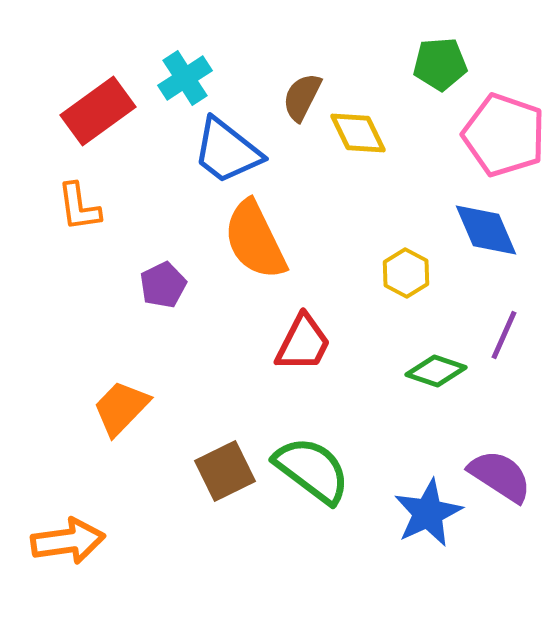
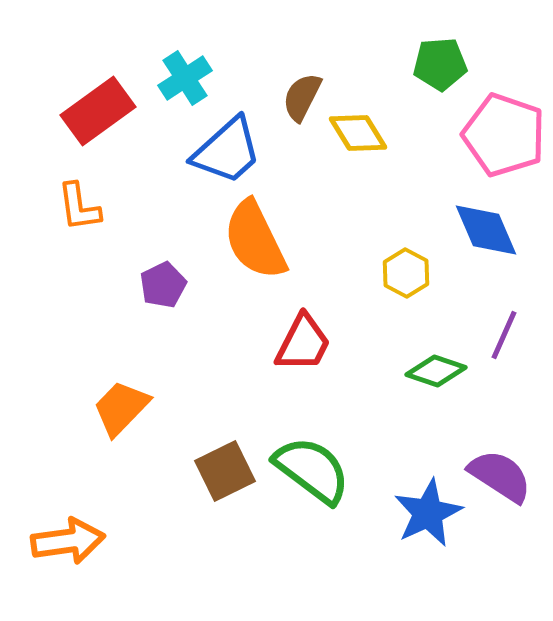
yellow diamond: rotated 6 degrees counterclockwise
blue trapezoid: rotated 80 degrees counterclockwise
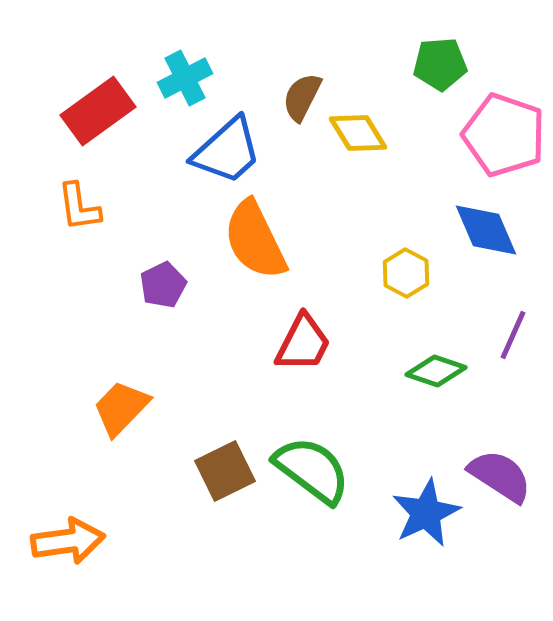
cyan cross: rotated 6 degrees clockwise
purple line: moved 9 px right
blue star: moved 2 px left
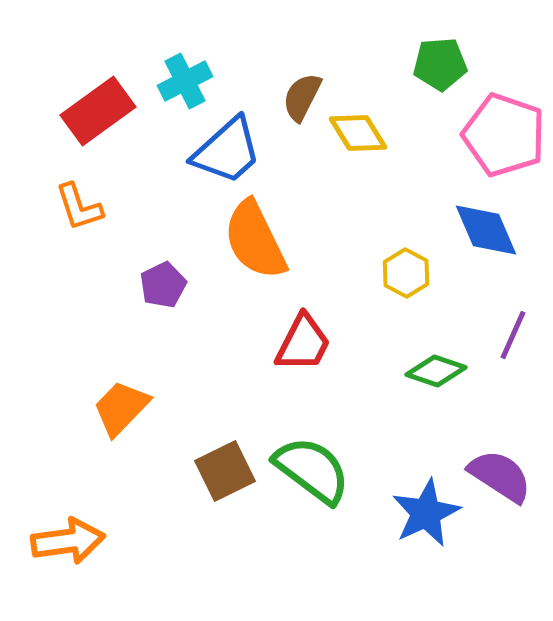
cyan cross: moved 3 px down
orange L-shape: rotated 10 degrees counterclockwise
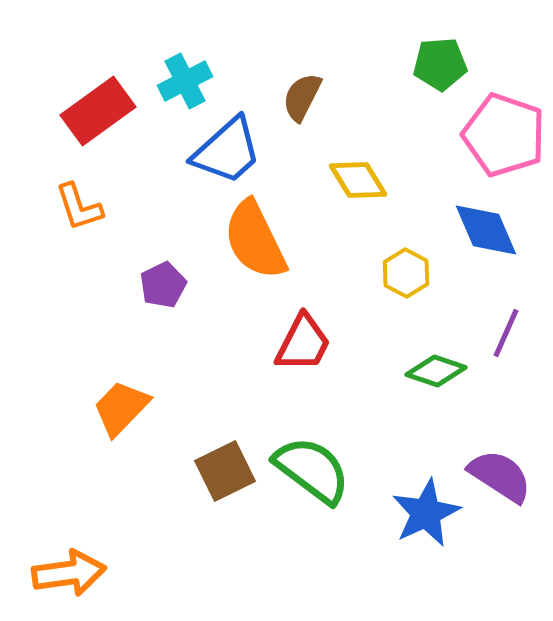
yellow diamond: moved 47 px down
purple line: moved 7 px left, 2 px up
orange arrow: moved 1 px right, 32 px down
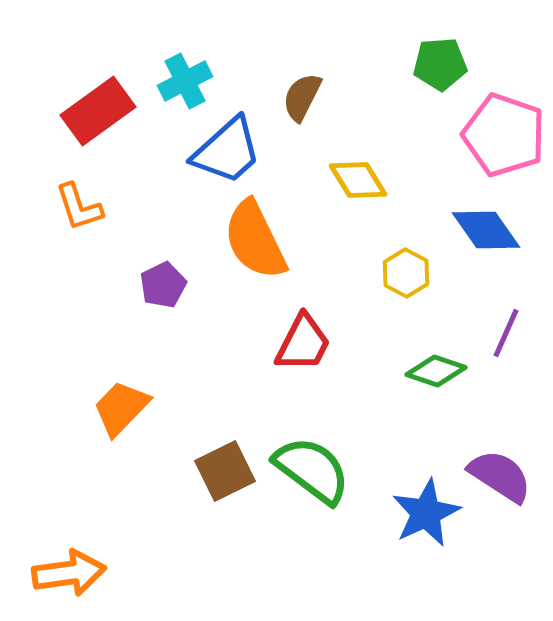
blue diamond: rotated 12 degrees counterclockwise
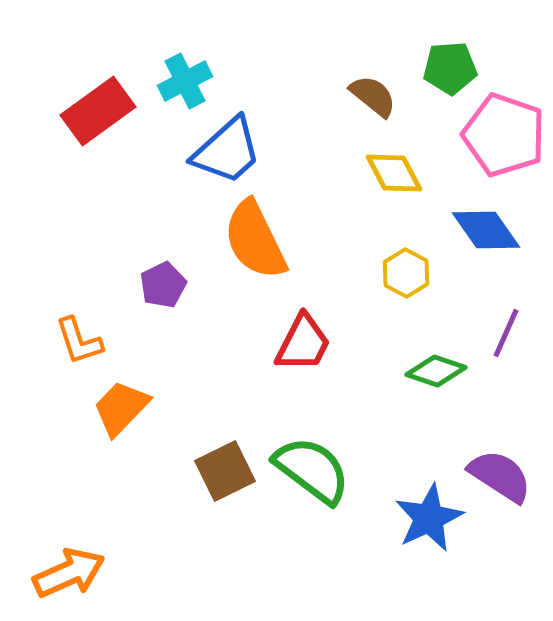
green pentagon: moved 10 px right, 4 px down
brown semicircle: moved 71 px right, 1 px up; rotated 102 degrees clockwise
yellow diamond: moved 36 px right, 7 px up; rotated 4 degrees clockwise
orange L-shape: moved 134 px down
blue star: moved 3 px right, 5 px down
orange arrow: rotated 16 degrees counterclockwise
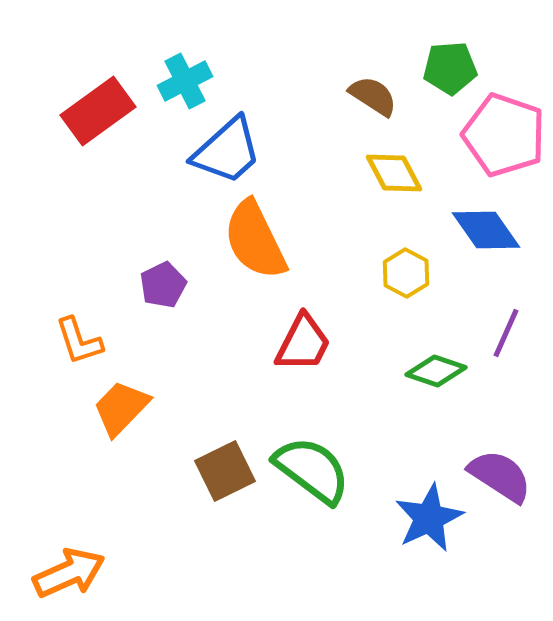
brown semicircle: rotated 6 degrees counterclockwise
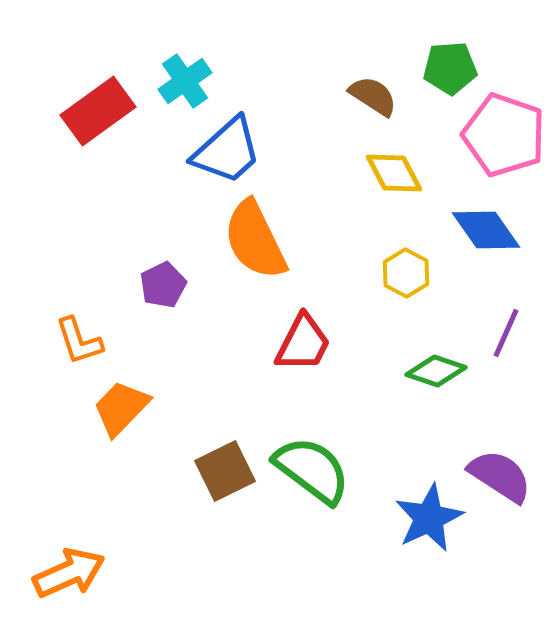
cyan cross: rotated 8 degrees counterclockwise
